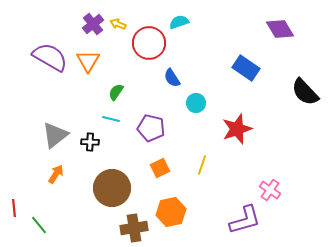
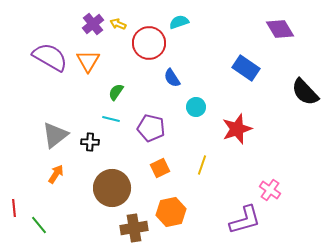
cyan circle: moved 4 px down
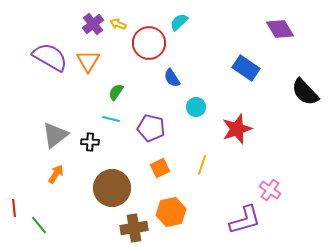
cyan semicircle: rotated 24 degrees counterclockwise
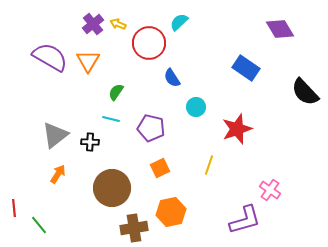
yellow line: moved 7 px right
orange arrow: moved 2 px right
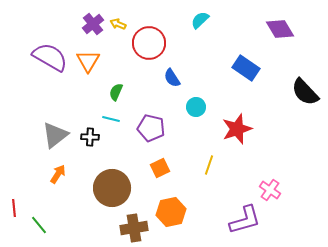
cyan semicircle: moved 21 px right, 2 px up
green semicircle: rotated 12 degrees counterclockwise
black cross: moved 5 px up
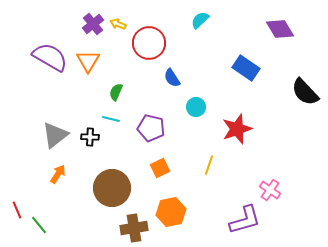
red line: moved 3 px right, 2 px down; rotated 18 degrees counterclockwise
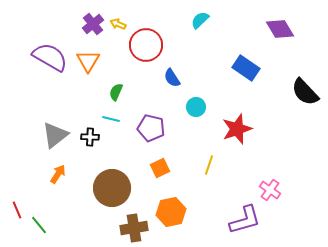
red circle: moved 3 px left, 2 px down
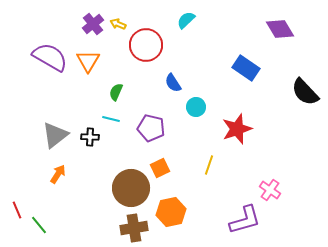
cyan semicircle: moved 14 px left
blue semicircle: moved 1 px right, 5 px down
brown circle: moved 19 px right
